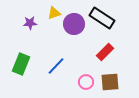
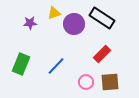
red rectangle: moved 3 px left, 2 px down
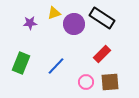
green rectangle: moved 1 px up
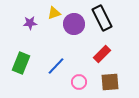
black rectangle: rotated 30 degrees clockwise
pink circle: moved 7 px left
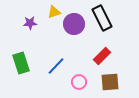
yellow triangle: moved 1 px up
red rectangle: moved 2 px down
green rectangle: rotated 40 degrees counterclockwise
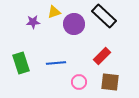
black rectangle: moved 2 px right, 2 px up; rotated 20 degrees counterclockwise
purple star: moved 3 px right, 1 px up
blue line: moved 3 px up; rotated 42 degrees clockwise
brown square: rotated 12 degrees clockwise
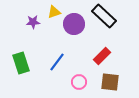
blue line: moved 1 px right, 1 px up; rotated 48 degrees counterclockwise
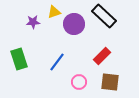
green rectangle: moved 2 px left, 4 px up
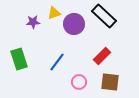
yellow triangle: moved 1 px down
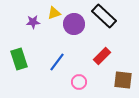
brown square: moved 13 px right, 2 px up
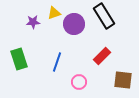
black rectangle: rotated 15 degrees clockwise
blue line: rotated 18 degrees counterclockwise
